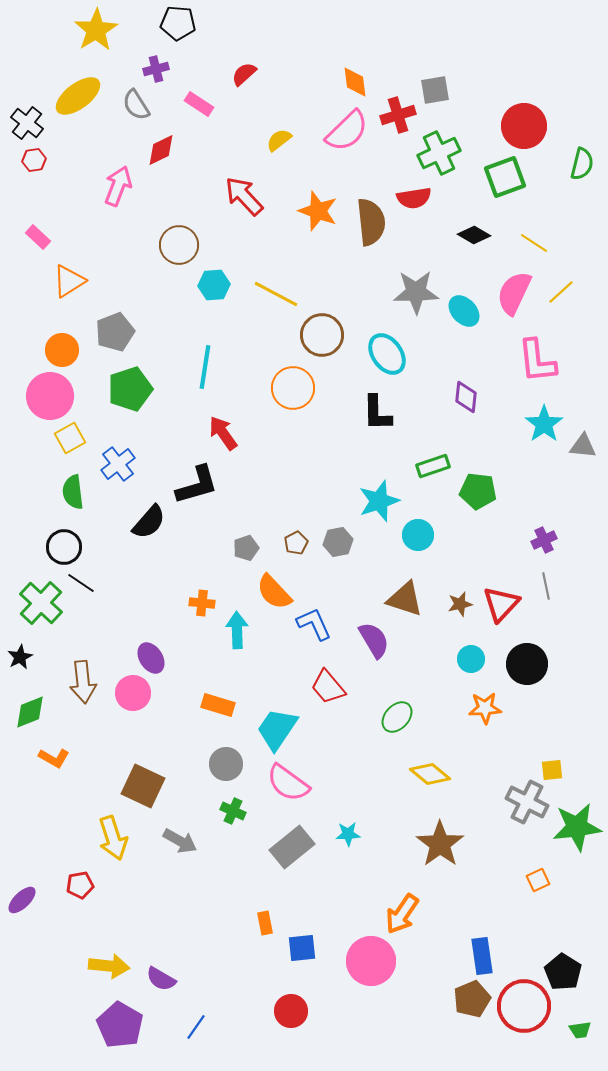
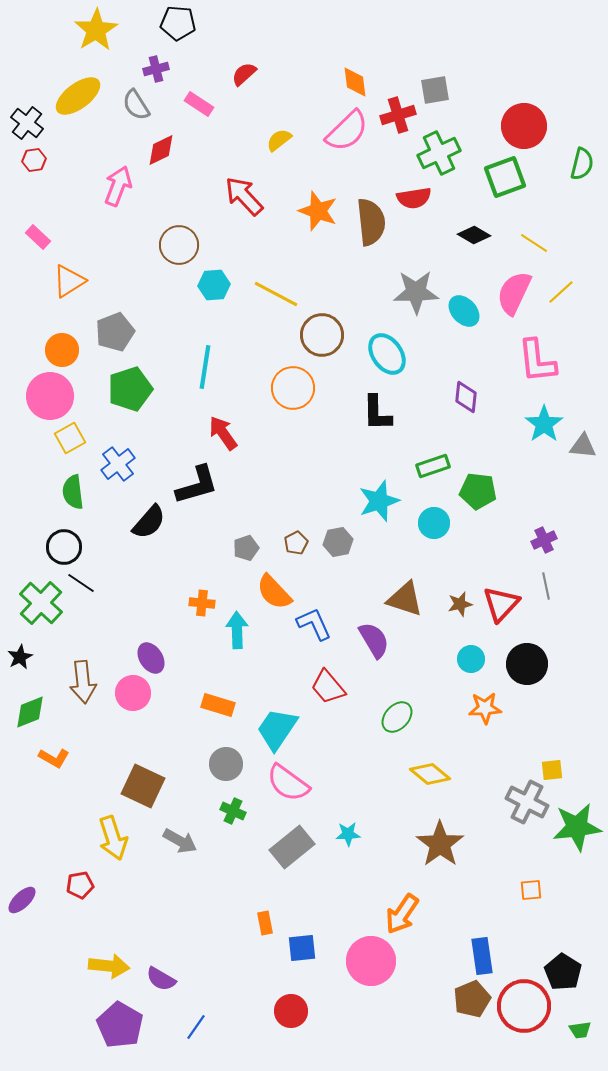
cyan circle at (418, 535): moved 16 px right, 12 px up
orange square at (538, 880): moved 7 px left, 10 px down; rotated 20 degrees clockwise
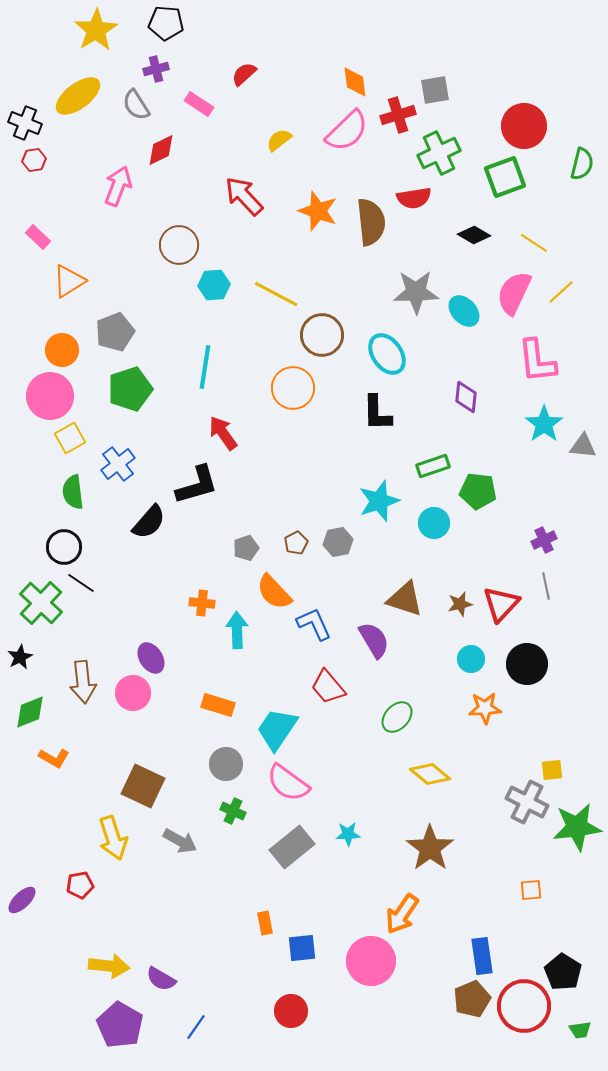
black pentagon at (178, 23): moved 12 px left
black cross at (27, 123): moved 2 px left; rotated 16 degrees counterclockwise
brown star at (440, 844): moved 10 px left, 4 px down
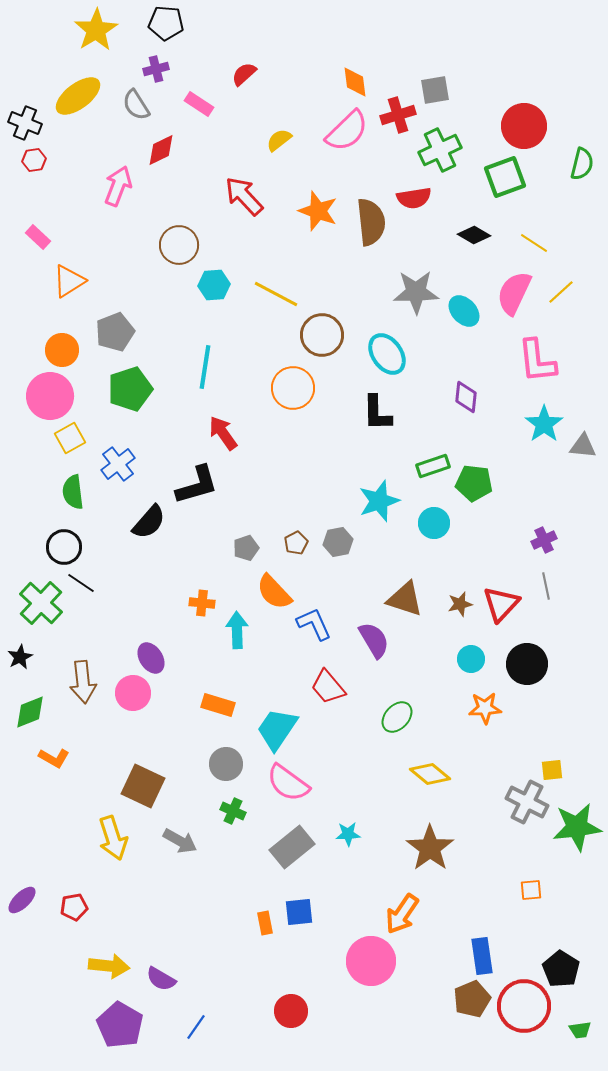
green cross at (439, 153): moved 1 px right, 3 px up
green pentagon at (478, 491): moved 4 px left, 8 px up
red pentagon at (80, 885): moved 6 px left, 22 px down
blue square at (302, 948): moved 3 px left, 36 px up
black pentagon at (563, 972): moved 2 px left, 3 px up
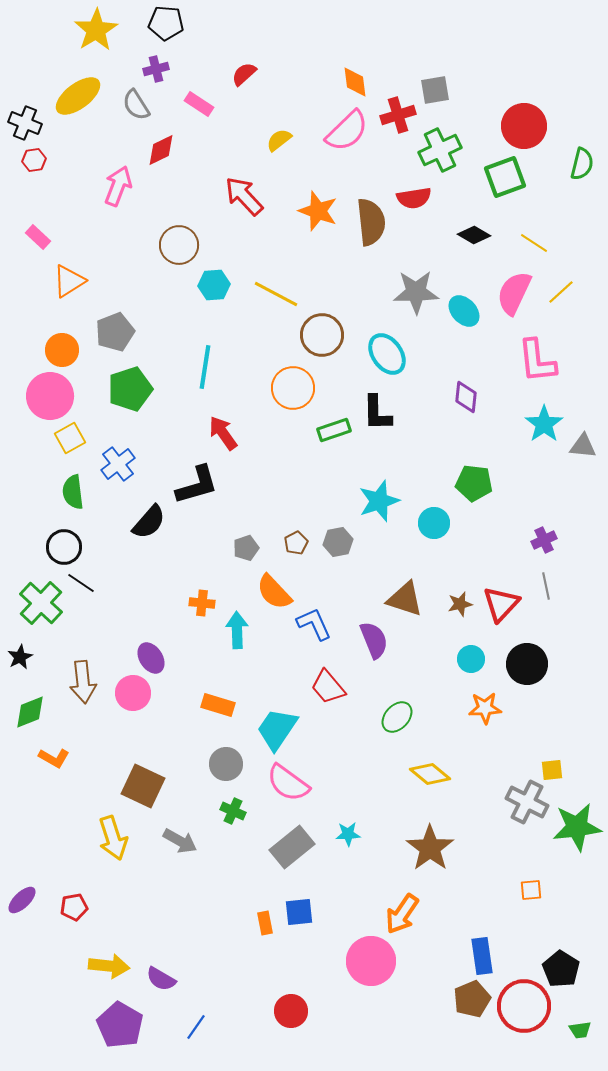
green rectangle at (433, 466): moved 99 px left, 36 px up
purple semicircle at (374, 640): rotated 9 degrees clockwise
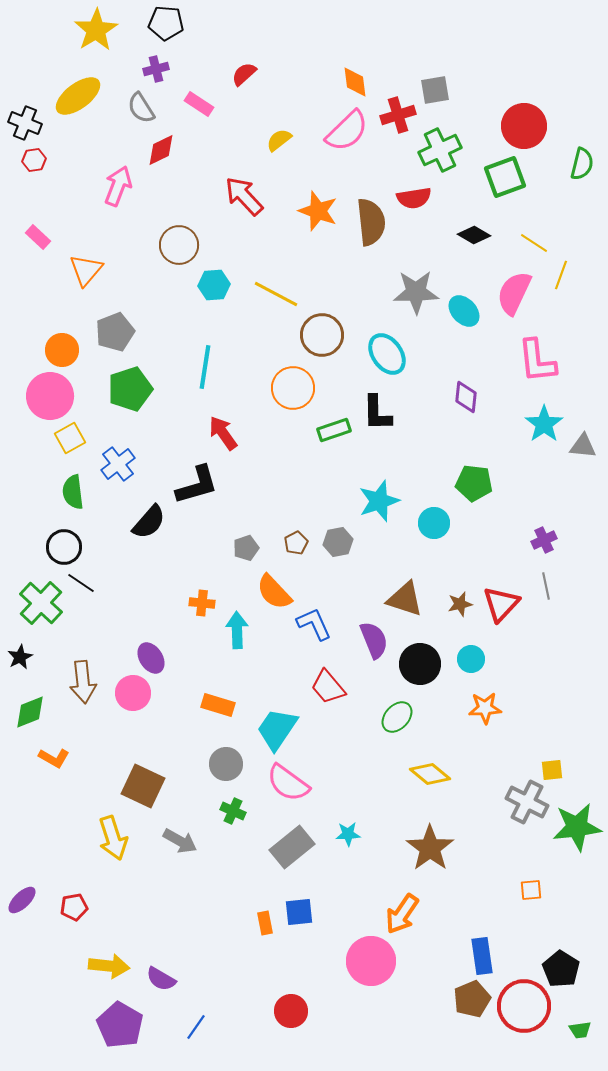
gray semicircle at (136, 105): moved 5 px right, 3 px down
orange triangle at (69, 281): moved 17 px right, 11 px up; rotated 18 degrees counterclockwise
yellow line at (561, 292): moved 17 px up; rotated 28 degrees counterclockwise
black circle at (527, 664): moved 107 px left
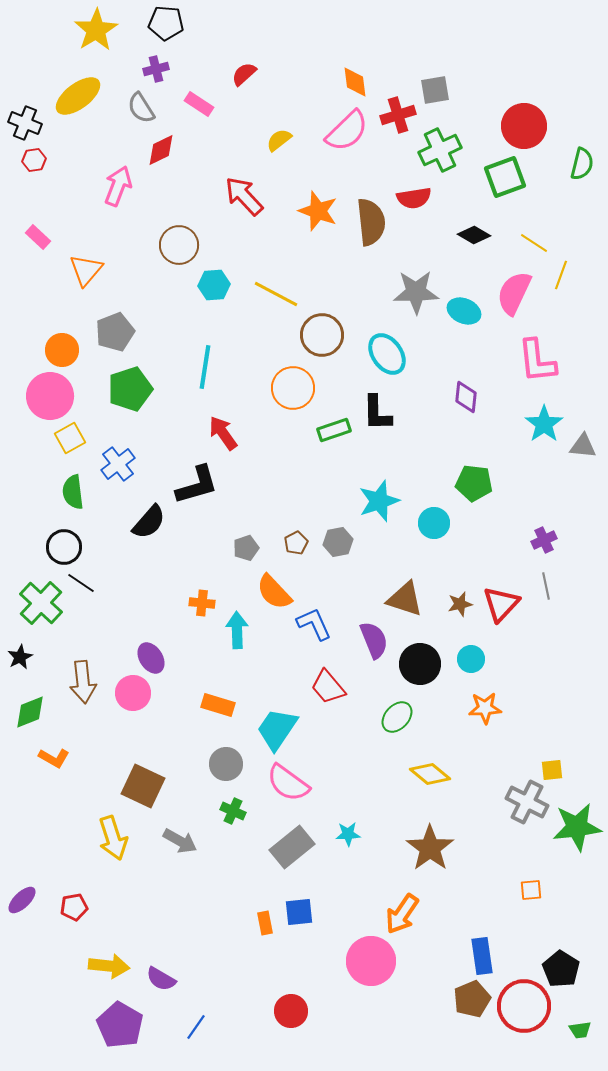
cyan ellipse at (464, 311): rotated 24 degrees counterclockwise
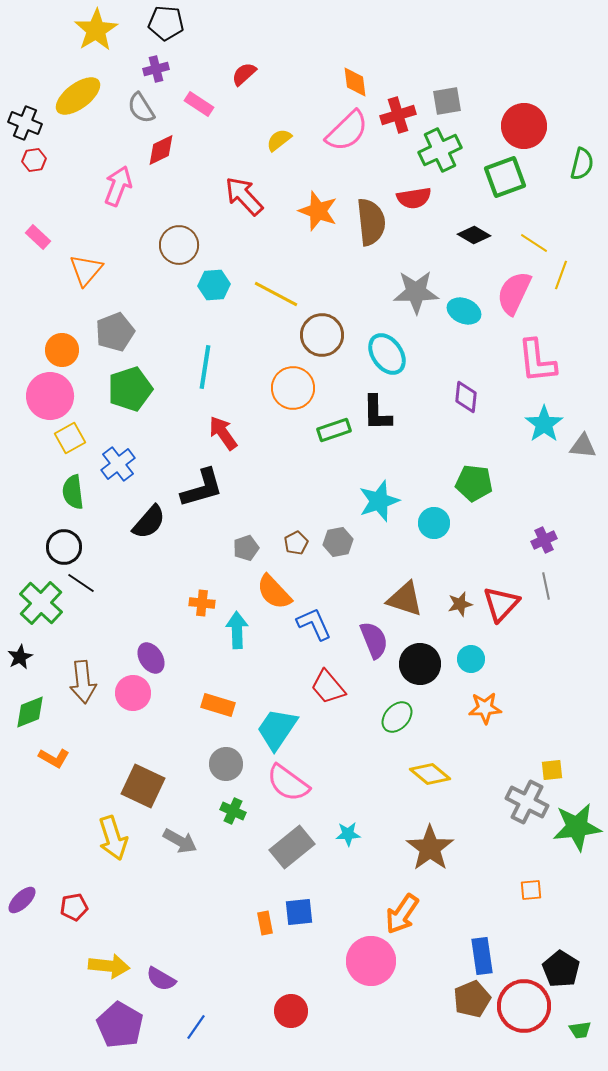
gray square at (435, 90): moved 12 px right, 11 px down
black L-shape at (197, 485): moved 5 px right, 3 px down
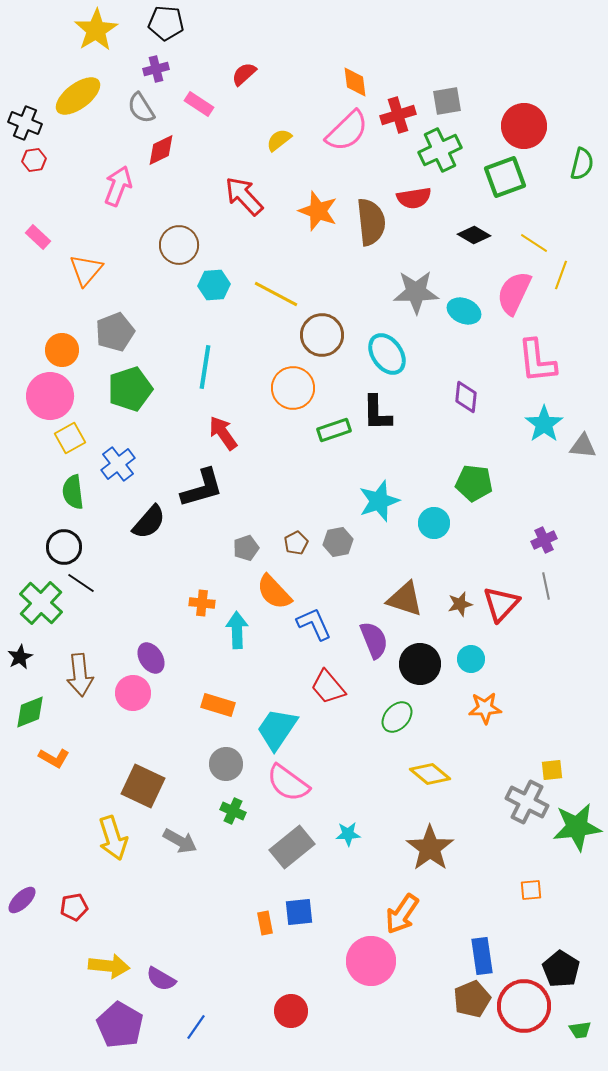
brown arrow at (83, 682): moved 3 px left, 7 px up
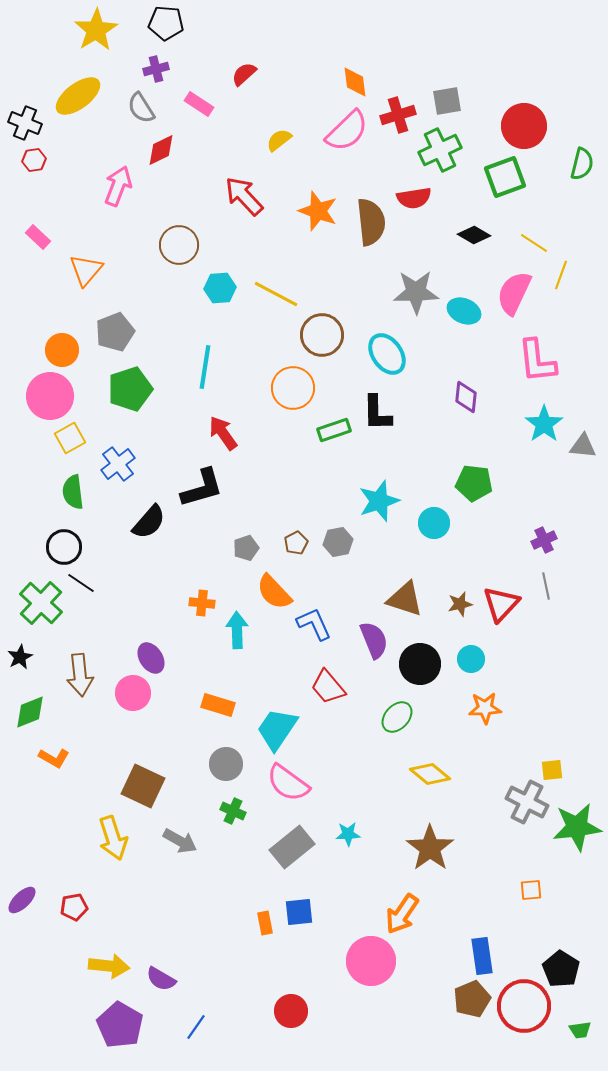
cyan hexagon at (214, 285): moved 6 px right, 3 px down
